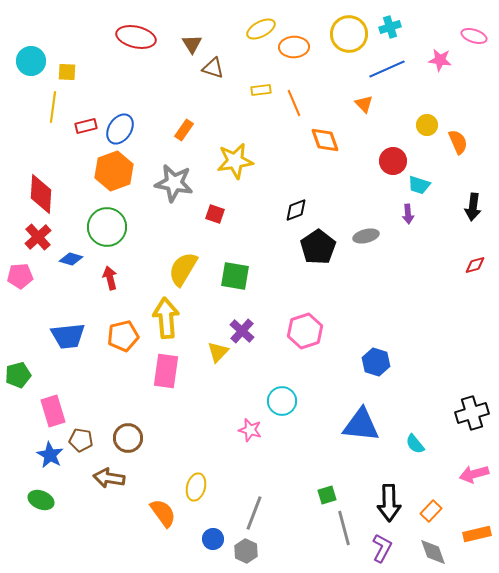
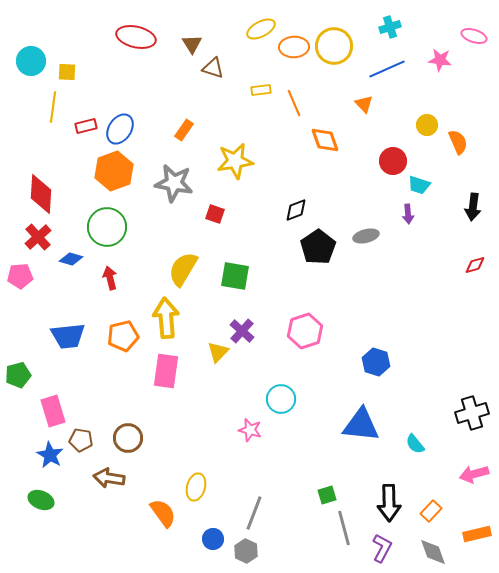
yellow circle at (349, 34): moved 15 px left, 12 px down
cyan circle at (282, 401): moved 1 px left, 2 px up
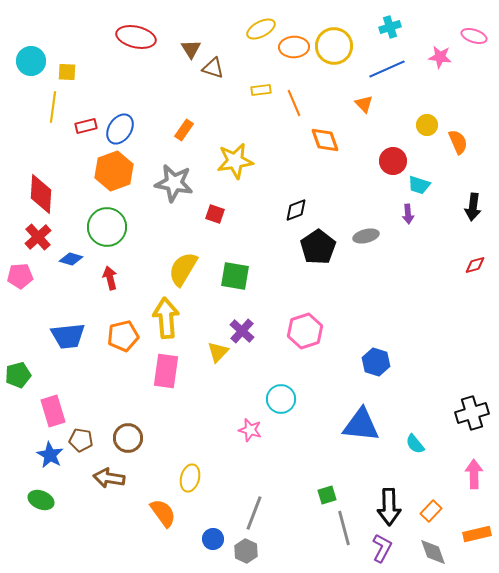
brown triangle at (192, 44): moved 1 px left, 5 px down
pink star at (440, 60): moved 3 px up
pink arrow at (474, 474): rotated 104 degrees clockwise
yellow ellipse at (196, 487): moved 6 px left, 9 px up
black arrow at (389, 503): moved 4 px down
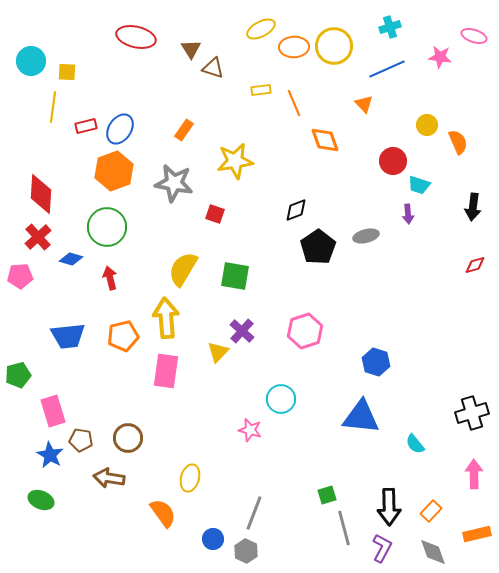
blue triangle at (361, 425): moved 8 px up
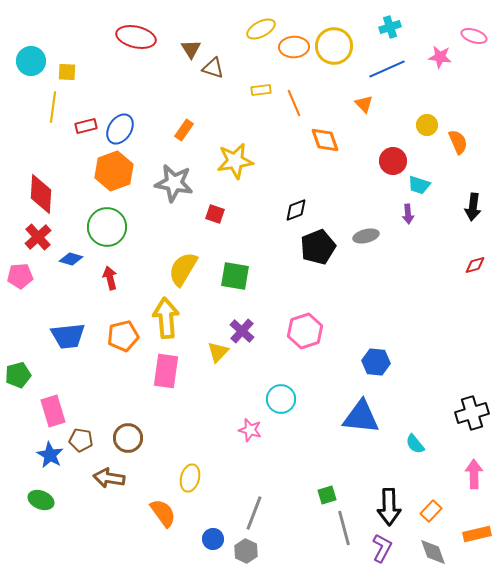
black pentagon at (318, 247): rotated 12 degrees clockwise
blue hexagon at (376, 362): rotated 12 degrees counterclockwise
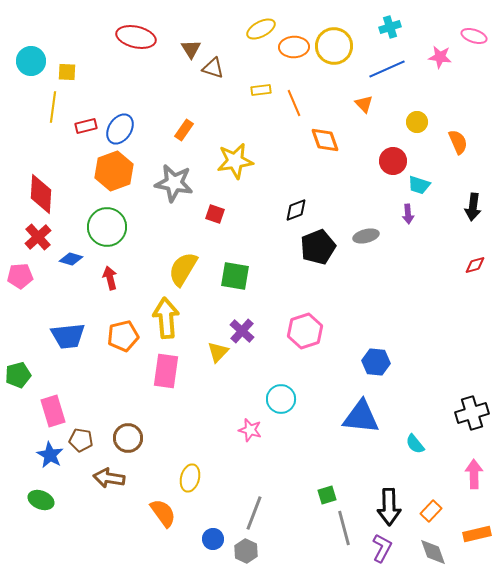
yellow circle at (427, 125): moved 10 px left, 3 px up
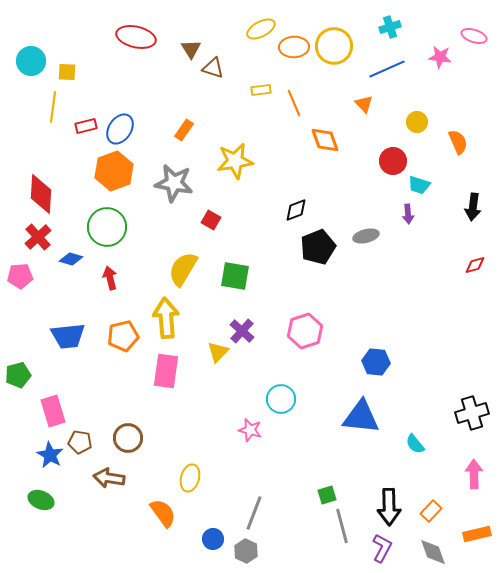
red square at (215, 214): moved 4 px left, 6 px down; rotated 12 degrees clockwise
brown pentagon at (81, 440): moved 1 px left, 2 px down
gray line at (344, 528): moved 2 px left, 2 px up
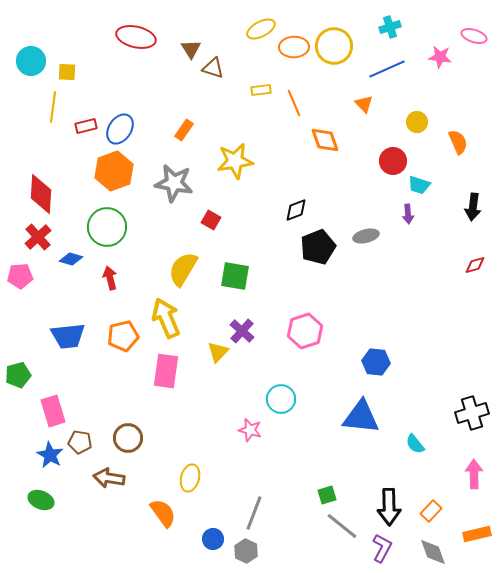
yellow arrow at (166, 318): rotated 18 degrees counterclockwise
gray line at (342, 526): rotated 36 degrees counterclockwise
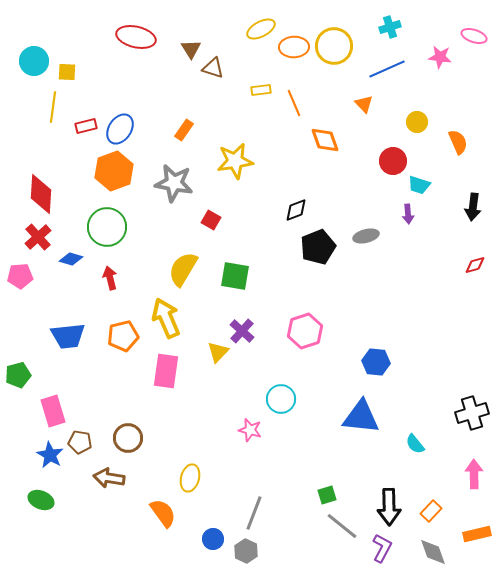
cyan circle at (31, 61): moved 3 px right
